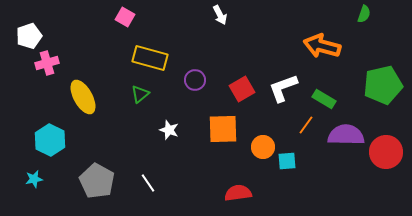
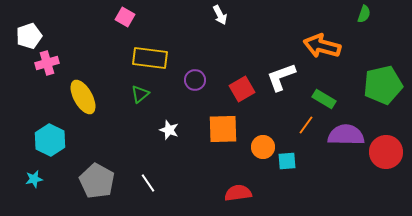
yellow rectangle: rotated 8 degrees counterclockwise
white L-shape: moved 2 px left, 11 px up
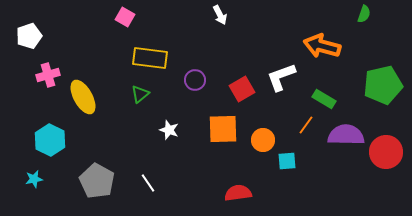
pink cross: moved 1 px right, 12 px down
orange circle: moved 7 px up
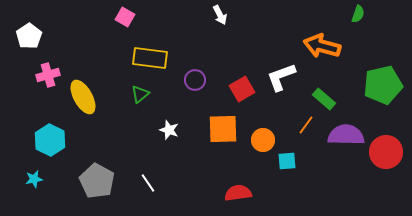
green semicircle: moved 6 px left
white pentagon: rotated 15 degrees counterclockwise
green rectangle: rotated 10 degrees clockwise
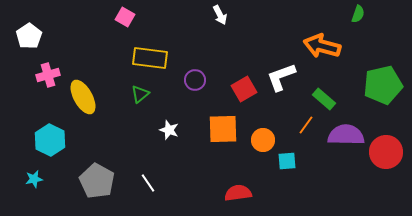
red square: moved 2 px right
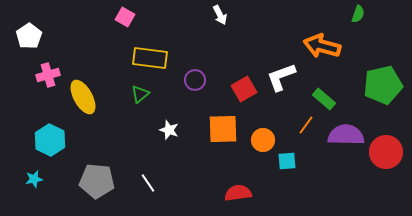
gray pentagon: rotated 24 degrees counterclockwise
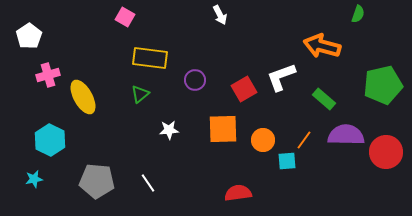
orange line: moved 2 px left, 15 px down
white star: rotated 24 degrees counterclockwise
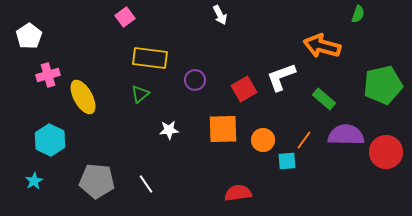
pink square: rotated 24 degrees clockwise
cyan star: moved 2 px down; rotated 18 degrees counterclockwise
white line: moved 2 px left, 1 px down
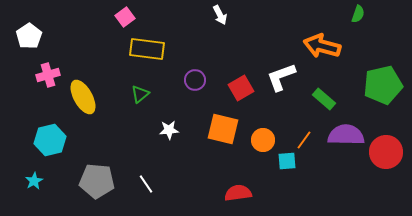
yellow rectangle: moved 3 px left, 9 px up
red square: moved 3 px left, 1 px up
orange square: rotated 16 degrees clockwise
cyan hexagon: rotated 20 degrees clockwise
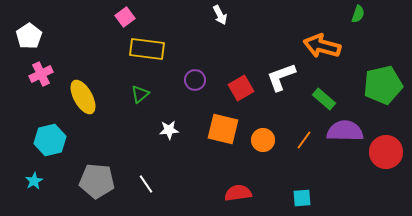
pink cross: moved 7 px left, 1 px up; rotated 10 degrees counterclockwise
purple semicircle: moved 1 px left, 4 px up
cyan square: moved 15 px right, 37 px down
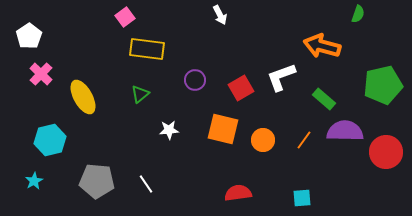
pink cross: rotated 20 degrees counterclockwise
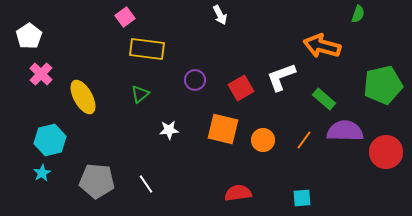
cyan star: moved 8 px right, 8 px up
